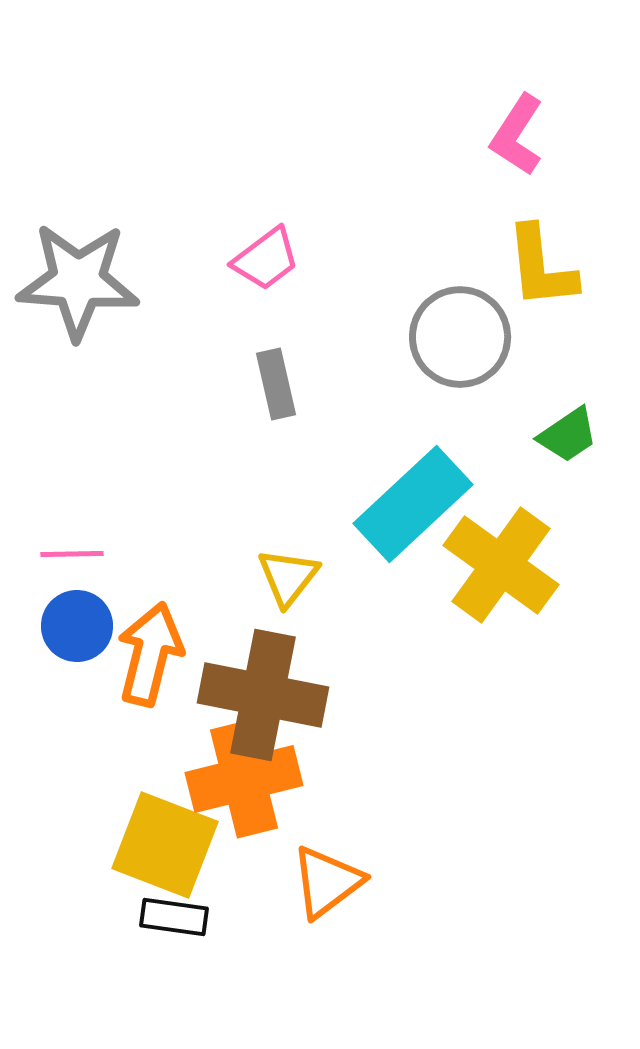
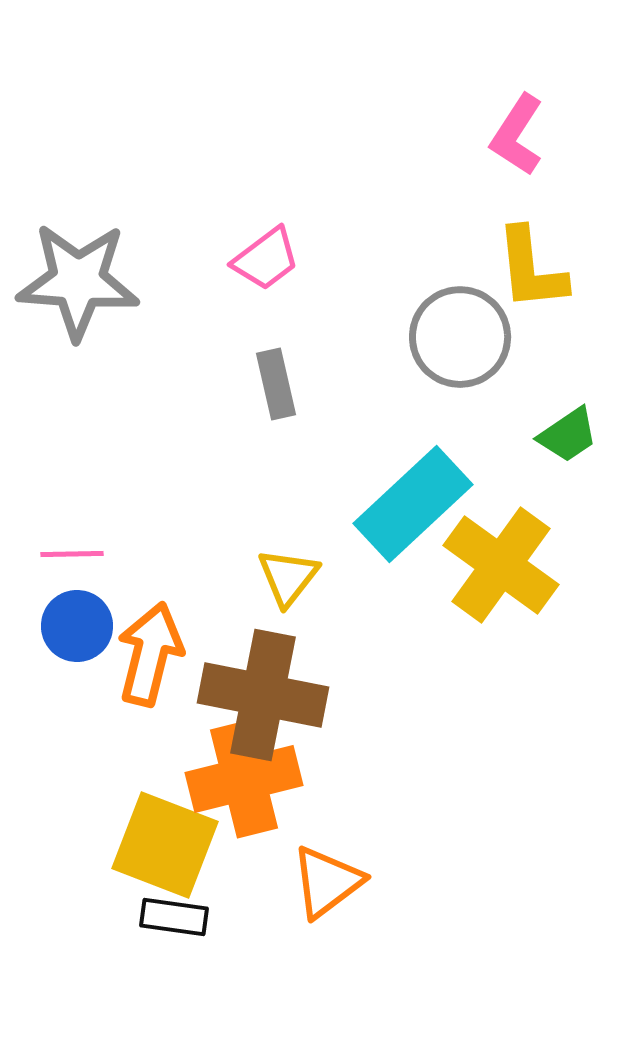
yellow L-shape: moved 10 px left, 2 px down
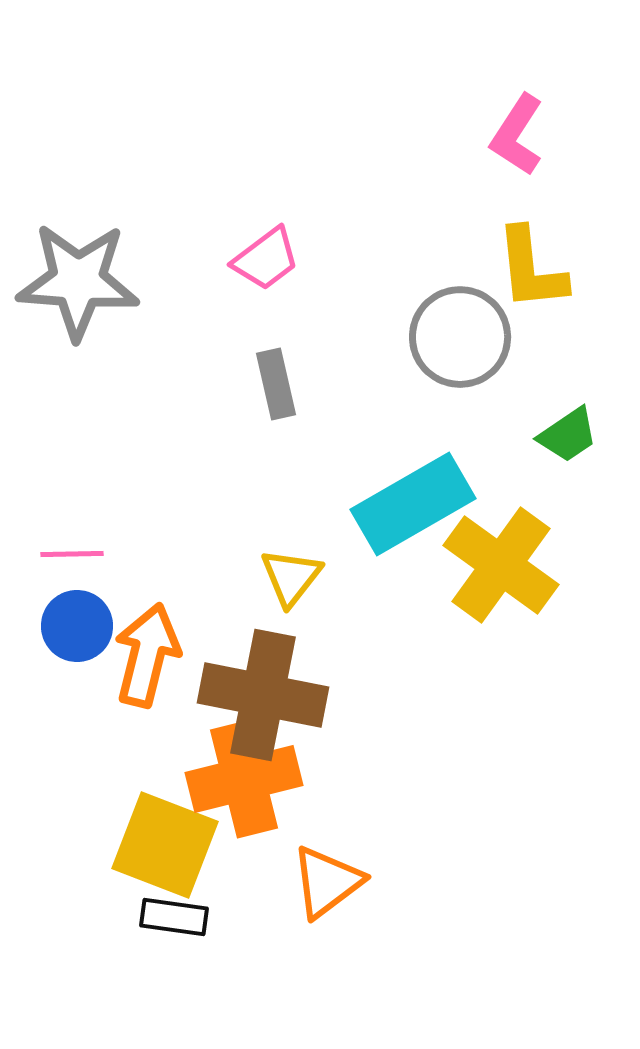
cyan rectangle: rotated 13 degrees clockwise
yellow triangle: moved 3 px right
orange arrow: moved 3 px left, 1 px down
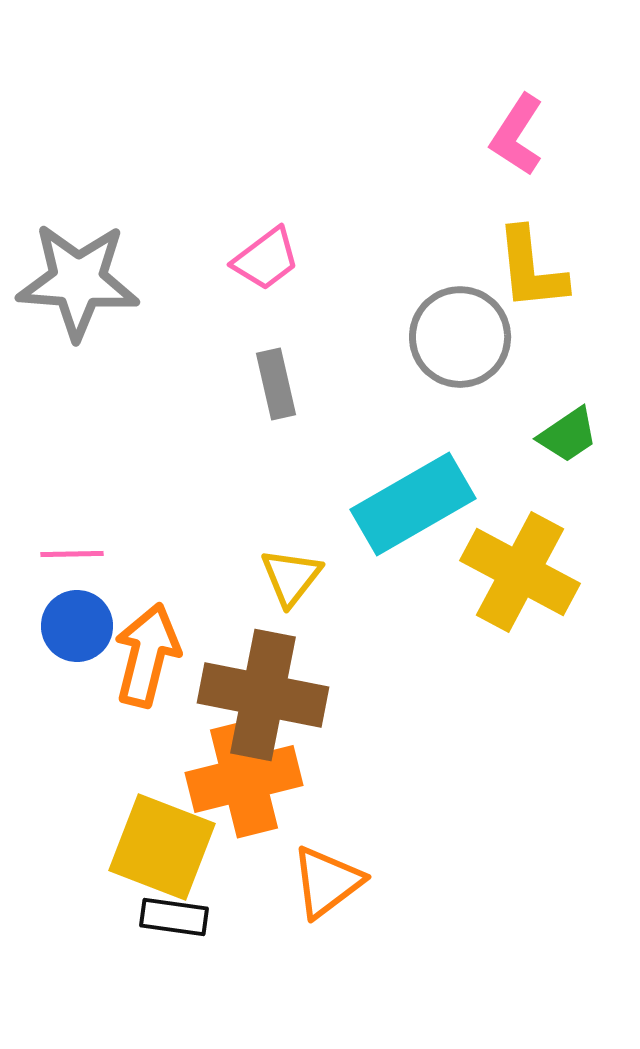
yellow cross: moved 19 px right, 7 px down; rotated 8 degrees counterclockwise
yellow square: moved 3 px left, 2 px down
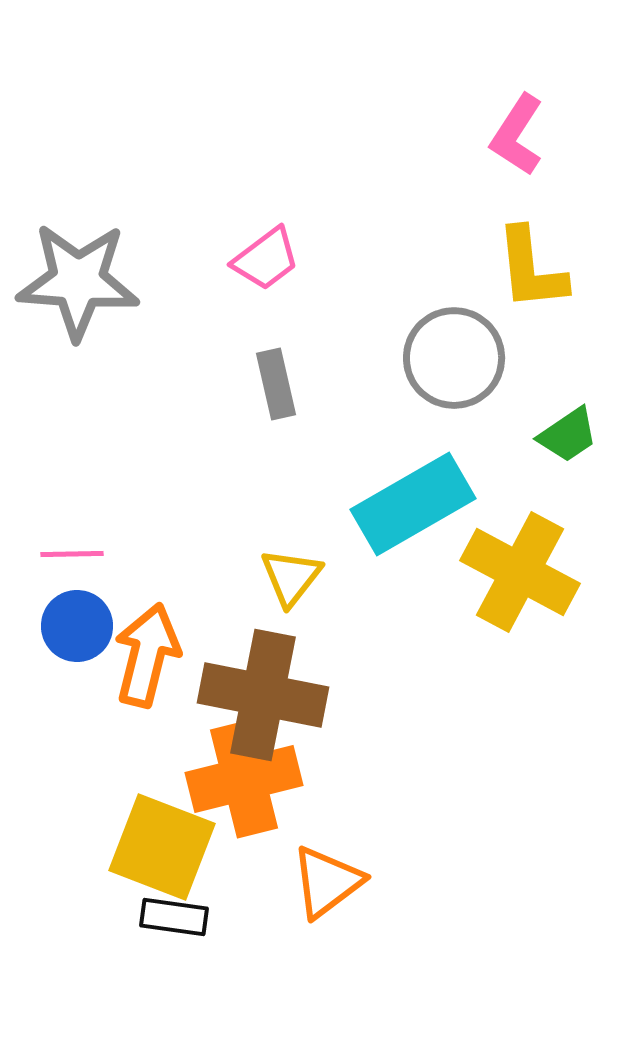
gray circle: moved 6 px left, 21 px down
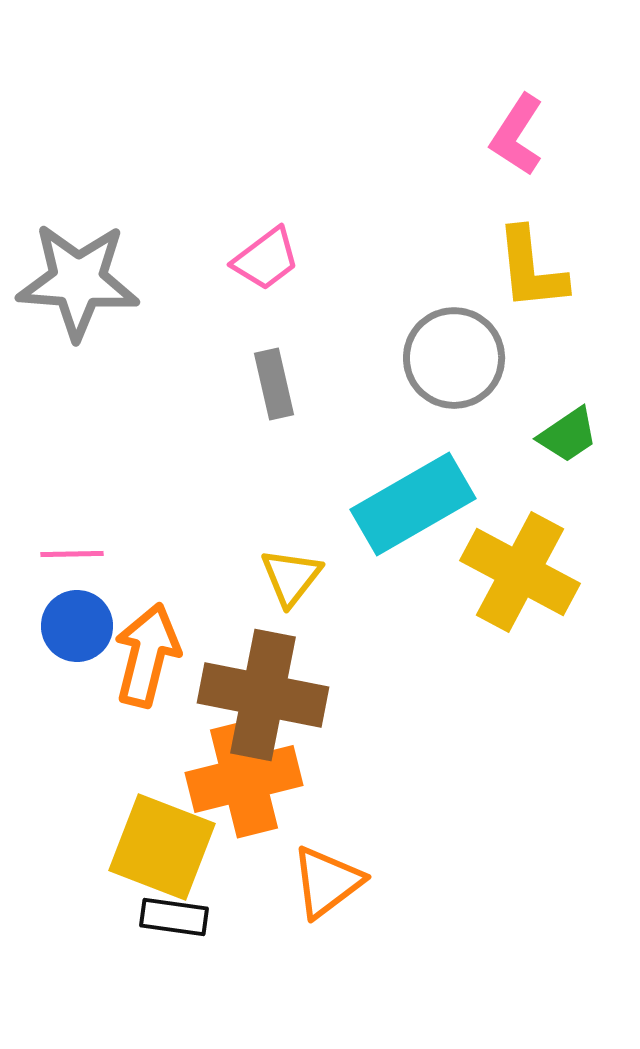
gray rectangle: moved 2 px left
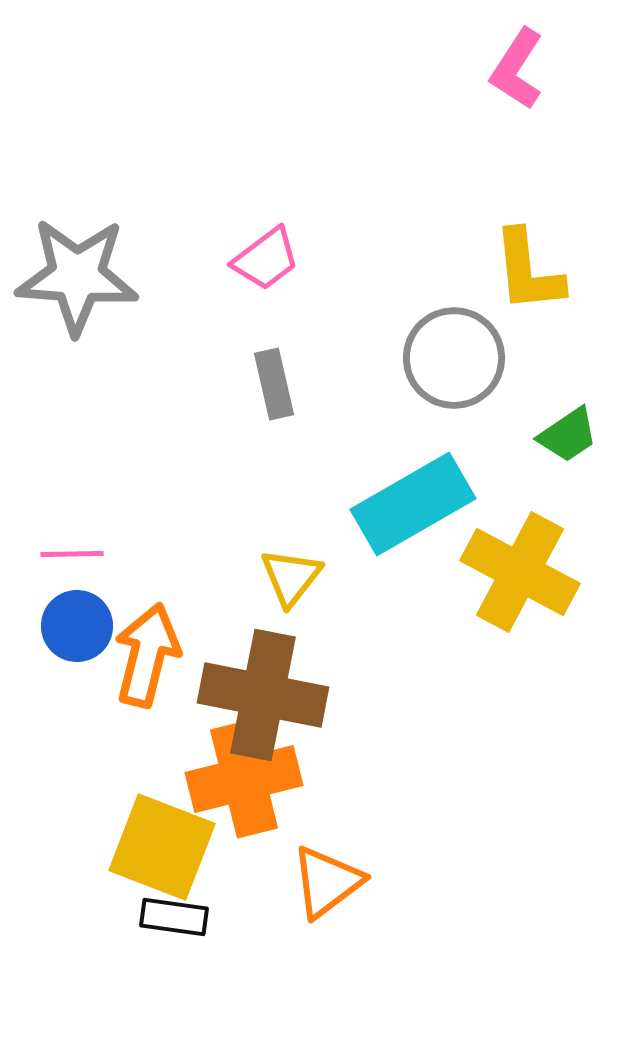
pink L-shape: moved 66 px up
yellow L-shape: moved 3 px left, 2 px down
gray star: moved 1 px left, 5 px up
